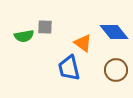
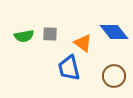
gray square: moved 5 px right, 7 px down
brown circle: moved 2 px left, 6 px down
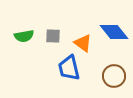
gray square: moved 3 px right, 2 px down
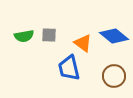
blue diamond: moved 4 px down; rotated 12 degrees counterclockwise
gray square: moved 4 px left, 1 px up
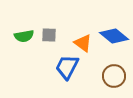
blue trapezoid: moved 2 px left, 1 px up; rotated 40 degrees clockwise
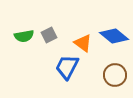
gray square: rotated 28 degrees counterclockwise
brown circle: moved 1 px right, 1 px up
